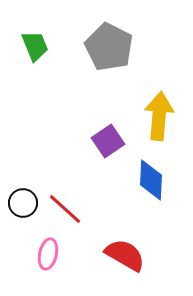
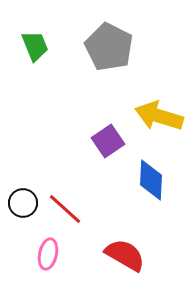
yellow arrow: rotated 78 degrees counterclockwise
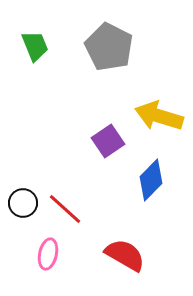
blue diamond: rotated 42 degrees clockwise
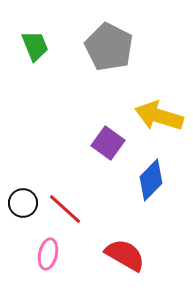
purple square: moved 2 px down; rotated 20 degrees counterclockwise
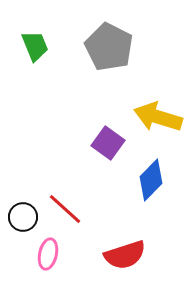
yellow arrow: moved 1 px left, 1 px down
black circle: moved 14 px down
red semicircle: rotated 132 degrees clockwise
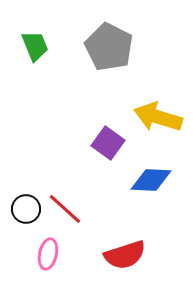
blue diamond: rotated 48 degrees clockwise
black circle: moved 3 px right, 8 px up
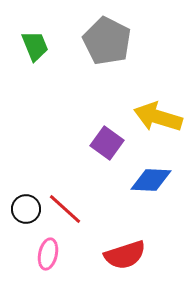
gray pentagon: moved 2 px left, 6 px up
purple square: moved 1 px left
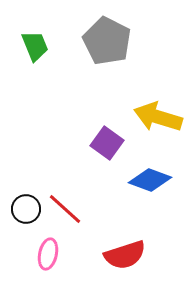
blue diamond: moved 1 px left; rotated 18 degrees clockwise
